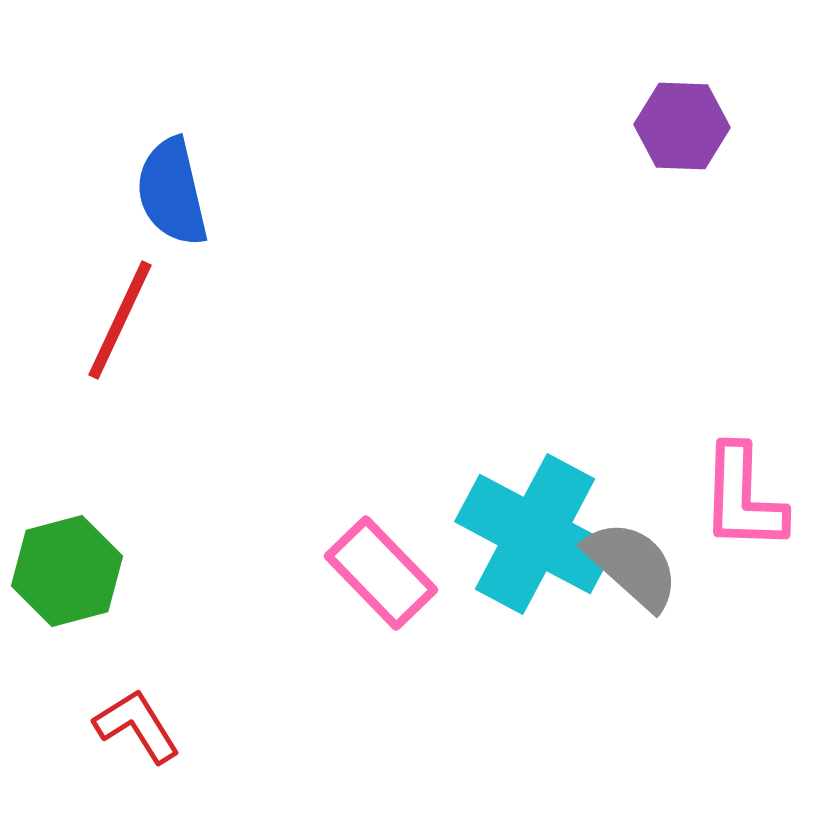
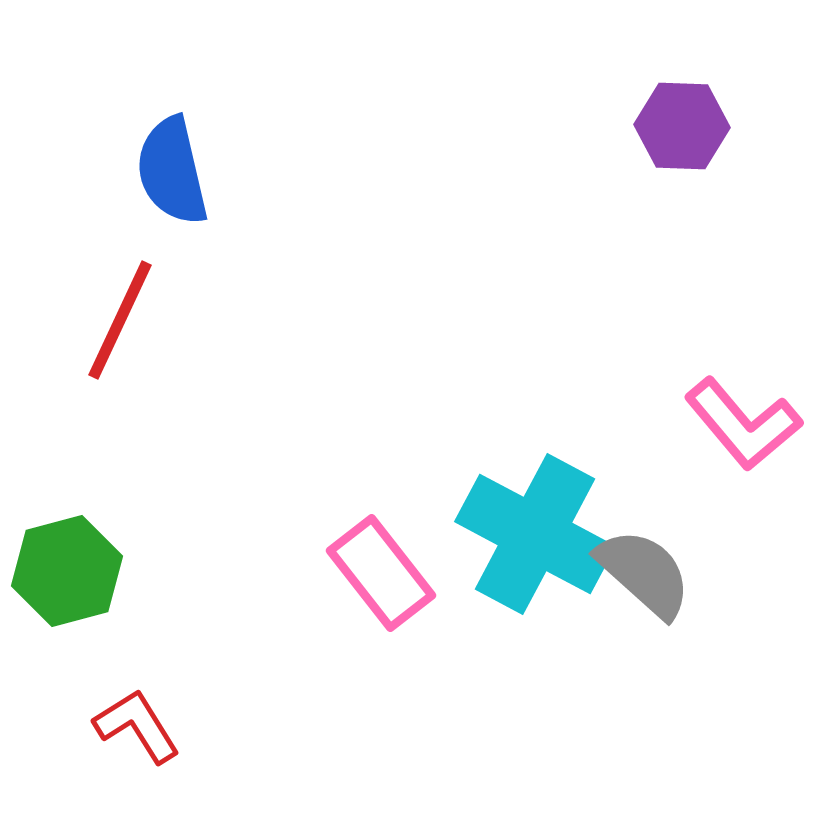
blue semicircle: moved 21 px up
pink L-shape: moved 74 px up; rotated 42 degrees counterclockwise
gray semicircle: moved 12 px right, 8 px down
pink rectangle: rotated 6 degrees clockwise
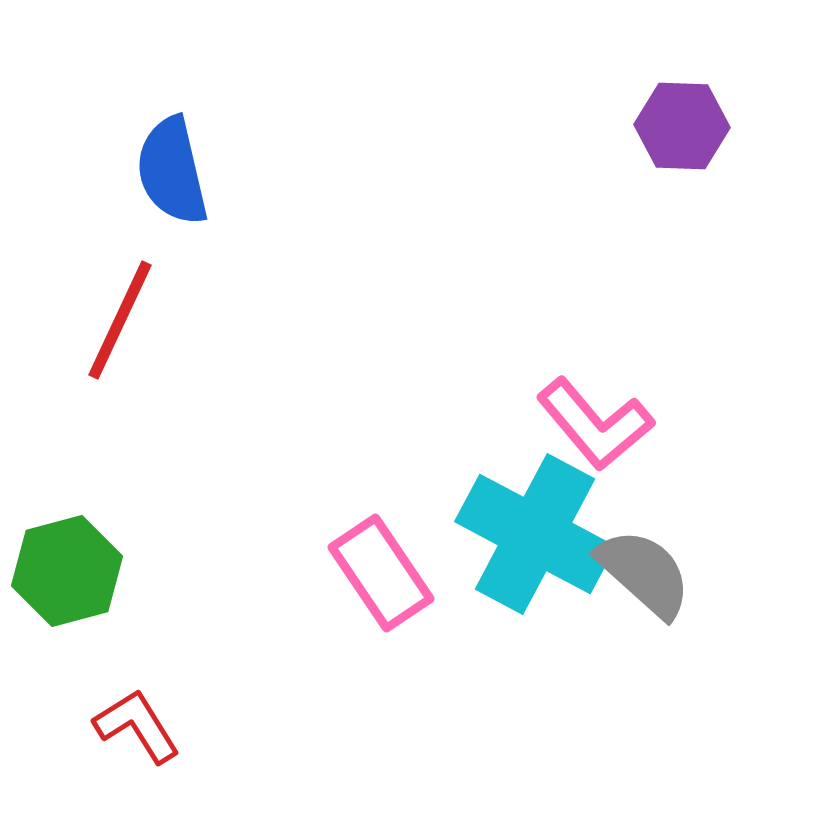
pink L-shape: moved 148 px left
pink rectangle: rotated 4 degrees clockwise
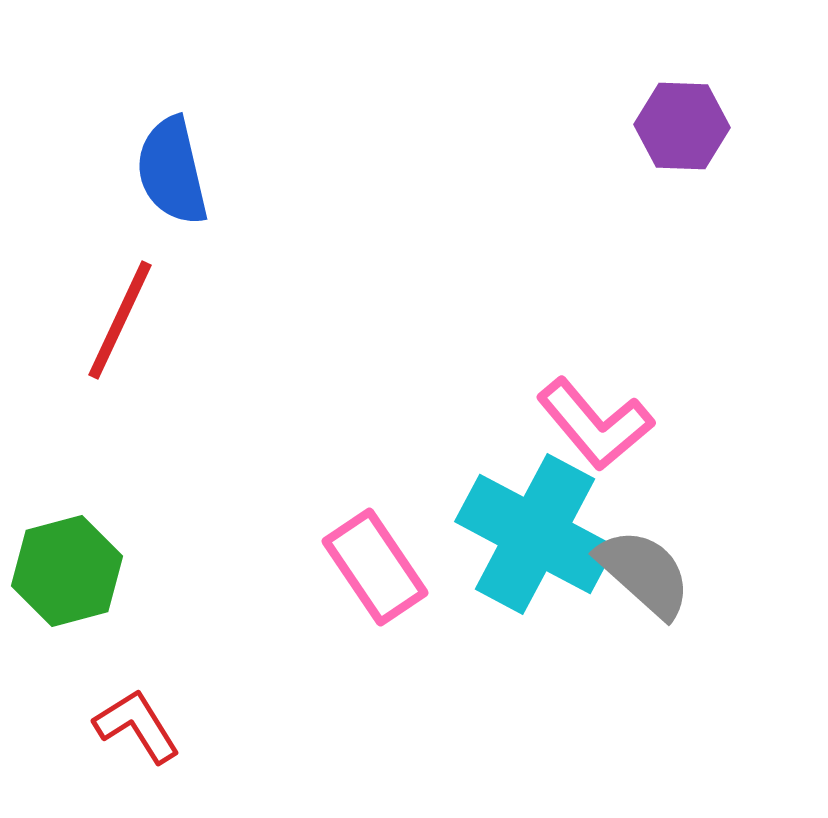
pink rectangle: moved 6 px left, 6 px up
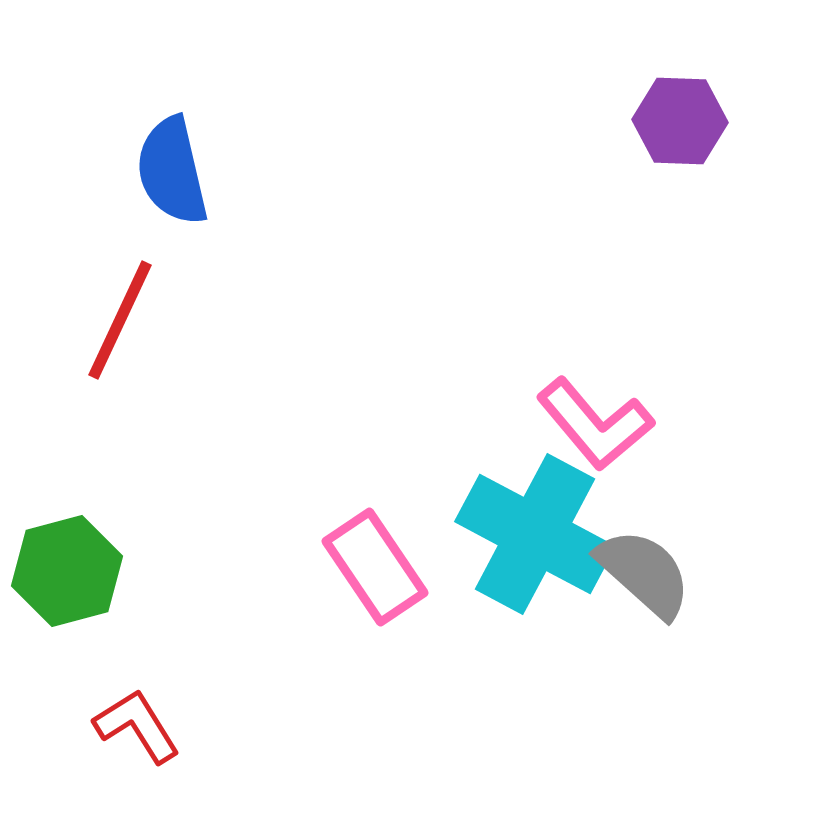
purple hexagon: moved 2 px left, 5 px up
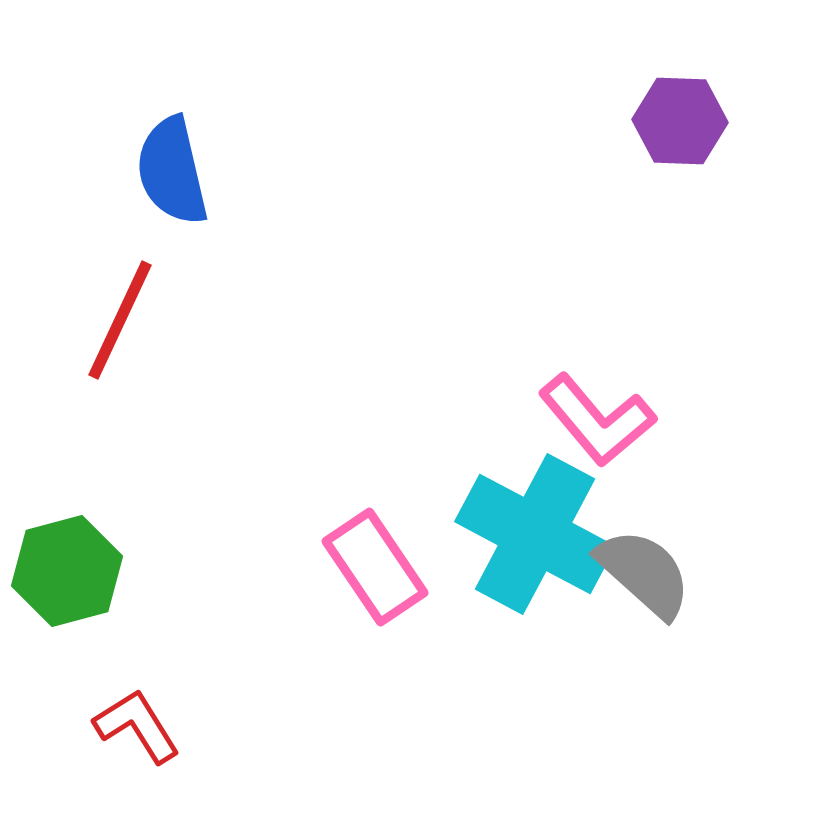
pink L-shape: moved 2 px right, 4 px up
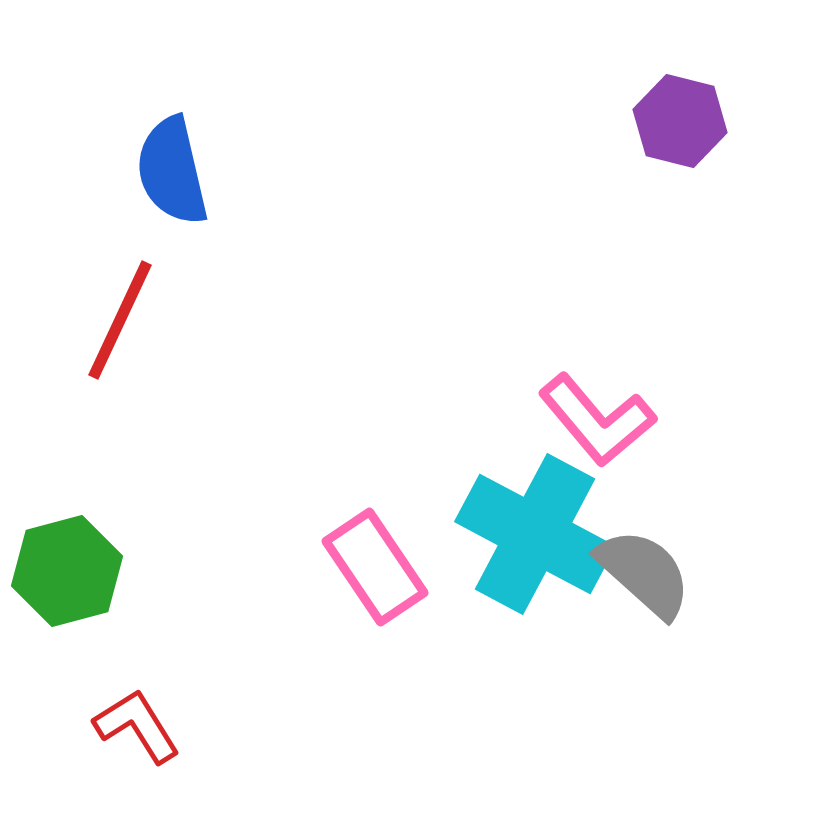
purple hexagon: rotated 12 degrees clockwise
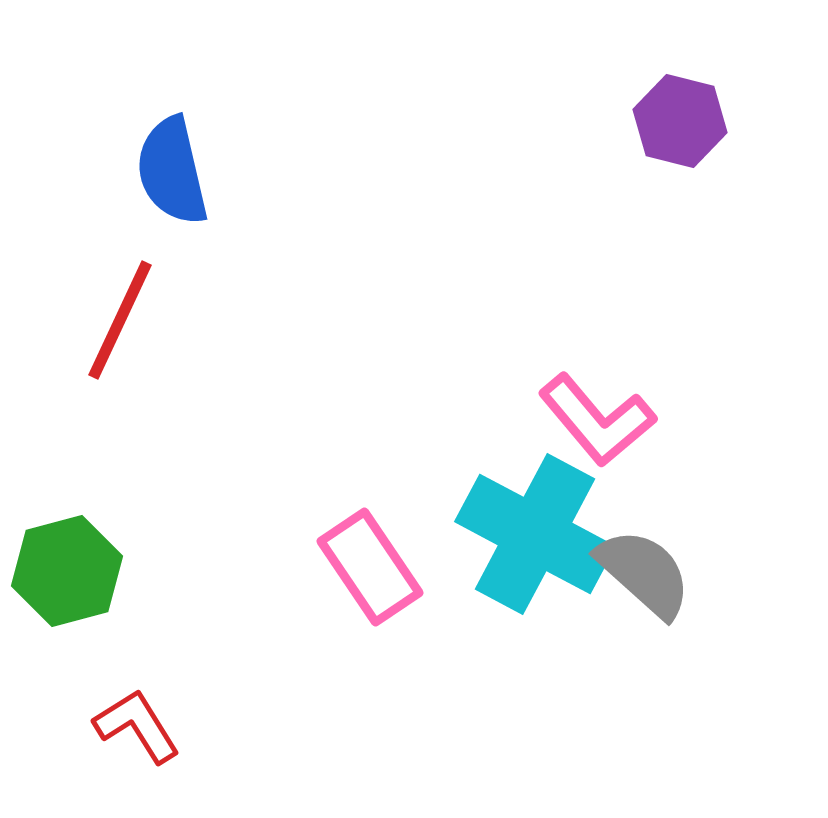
pink rectangle: moved 5 px left
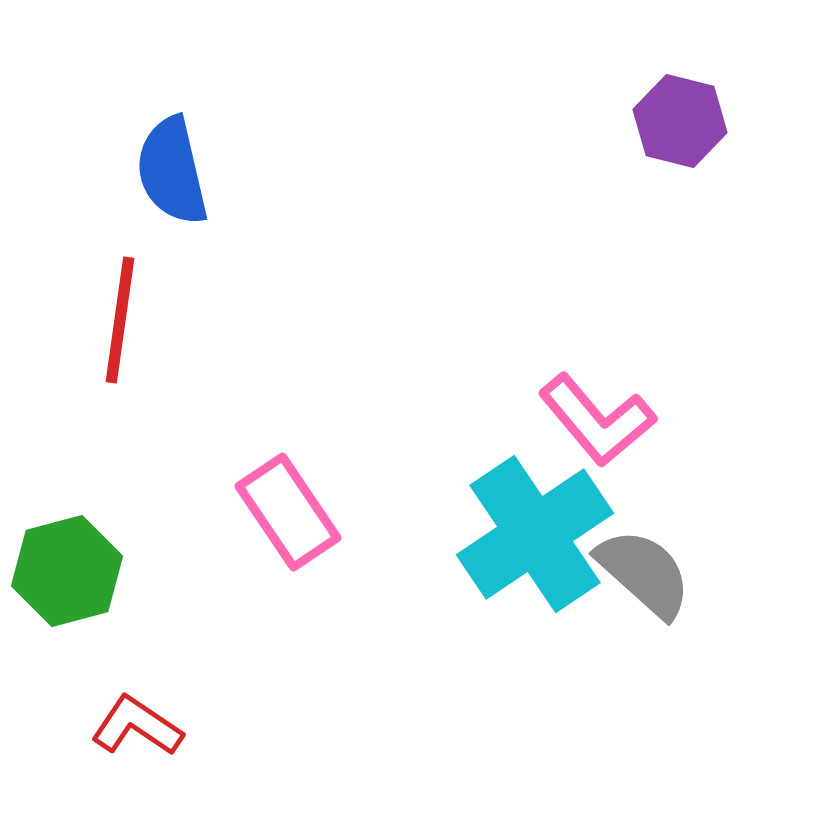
red line: rotated 17 degrees counterclockwise
cyan cross: rotated 28 degrees clockwise
pink rectangle: moved 82 px left, 55 px up
red L-shape: rotated 24 degrees counterclockwise
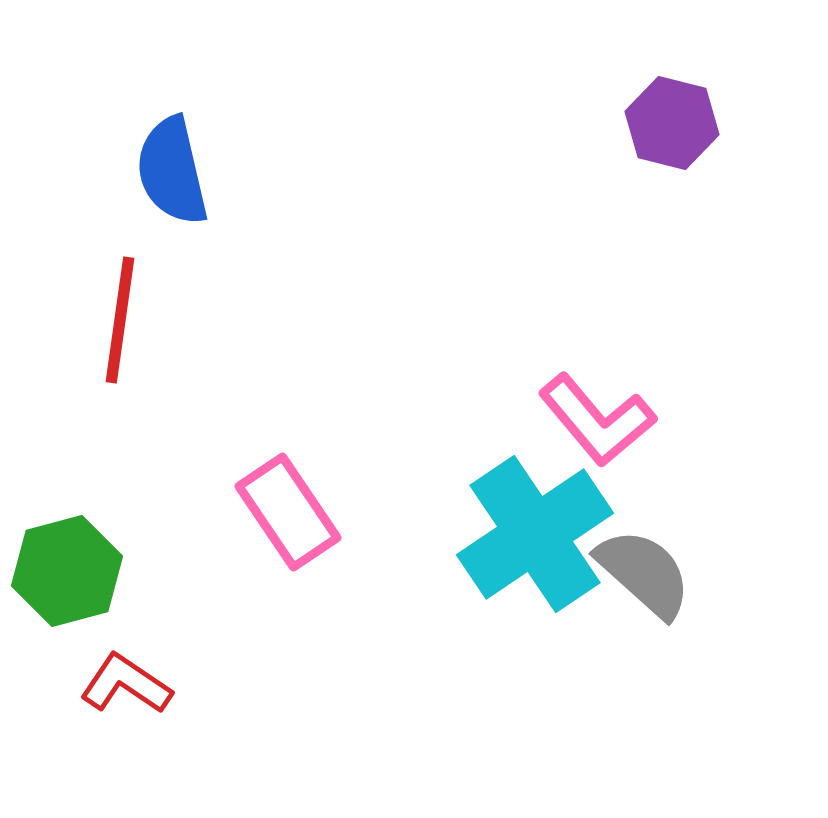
purple hexagon: moved 8 px left, 2 px down
red L-shape: moved 11 px left, 42 px up
